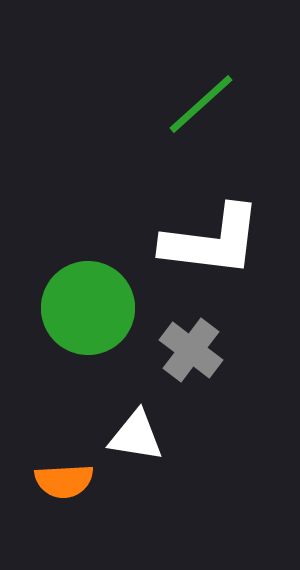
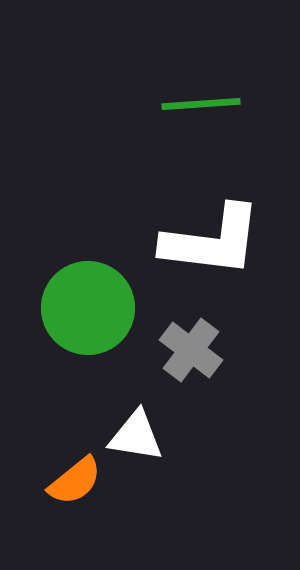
green line: rotated 38 degrees clockwise
orange semicircle: moved 11 px right; rotated 36 degrees counterclockwise
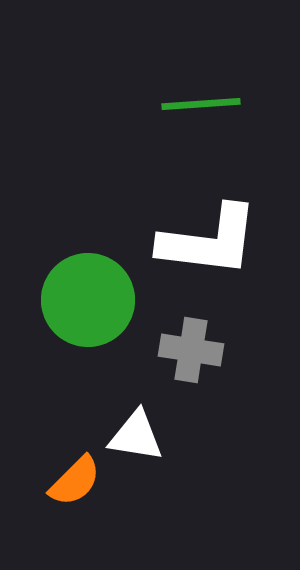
white L-shape: moved 3 px left
green circle: moved 8 px up
gray cross: rotated 28 degrees counterclockwise
orange semicircle: rotated 6 degrees counterclockwise
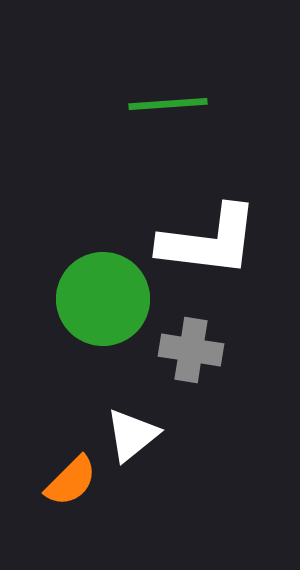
green line: moved 33 px left
green circle: moved 15 px right, 1 px up
white triangle: moved 4 px left, 1 px up; rotated 48 degrees counterclockwise
orange semicircle: moved 4 px left
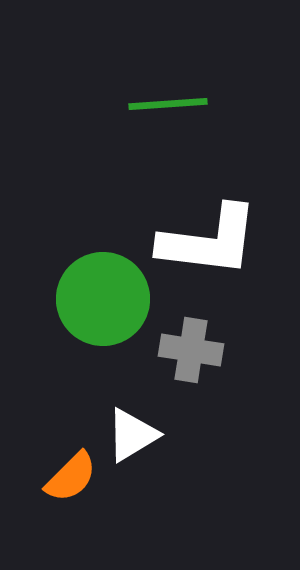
white triangle: rotated 8 degrees clockwise
orange semicircle: moved 4 px up
